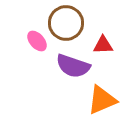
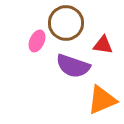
pink ellipse: rotated 65 degrees clockwise
red triangle: rotated 10 degrees clockwise
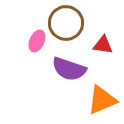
purple semicircle: moved 4 px left, 3 px down
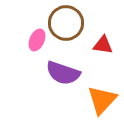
pink ellipse: moved 1 px up
purple semicircle: moved 6 px left, 4 px down
orange triangle: rotated 24 degrees counterclockwise
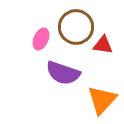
brown circle: moved 10 px right, 4 px down
pink ellipse: moved 4 px right, 1 px up
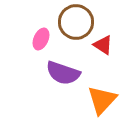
brown circle: moved 5 px up
red triangle: rotated 25 degrees clockwise
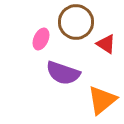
red triangle: moved 3 px right, 1 px up
orange triangle: rotated 8 degrees clockwise
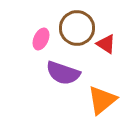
brown circle: moved 1 px right, 6 px down
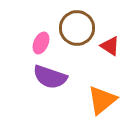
pink ellipse: moved 4 px down
red triangle: moved 4 px right, 2 px down
purple semicircle: moved 13 px left, 4 px down
